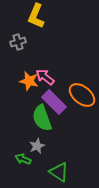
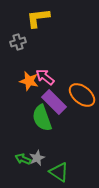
yellow L-shape: moved 2 px right, 2 px down; rotated 60 degrees clockwise
gray star: moved 12 px down
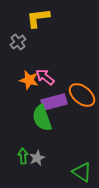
gray cross: rotated 21 degrees counterclockwise
orange star: moved 1 px up
purple rectangle: rotated 60 degrees counterclockwise
green arrow: moved 3 px up; rotated 63 degrees clockwise
green triangle: moved 23 px right
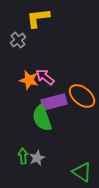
gray cross: moved 2 px up
orange ellipse: moved 1 px down
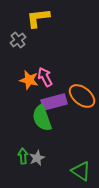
pink arrow: rotated 24 degrees clockwise
green triangle: moved 1 px left, 1 px up
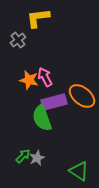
green arrow: rotated 49 degrees clockwise
green triangle: moved 2 px left
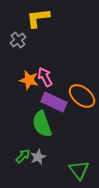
purple rectangle: rotated 40 degrees clockwise
green semicircle: moved 6 px down
gray star: moved 1 px right, 1 px up
green triangle: moved 1 px up; rotated 20 degrees clockwise
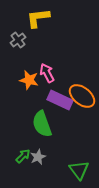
pink arrow: moved 2 px right, 4 px up
purple rectangle: moved 6 px right, 2 px up
